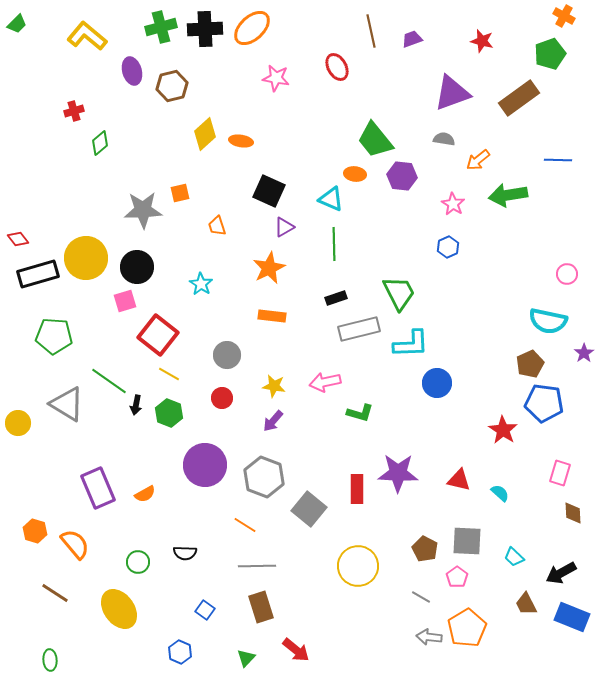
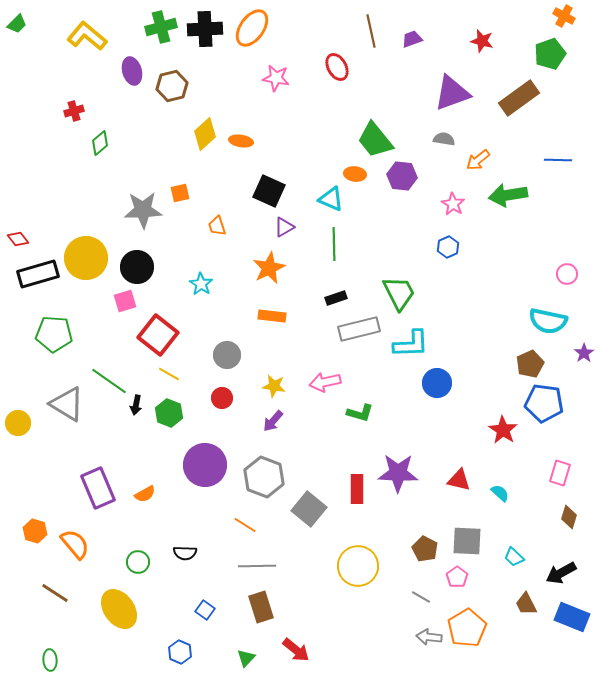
orange ellipse at (252, 28): rotated 12 degrees counterclockwise
green pentagon at (54, 336): moved 2 px up
brown diamond at (573, 513): moved 4 px left, 4 px down; rotated 20 degrees clockwise
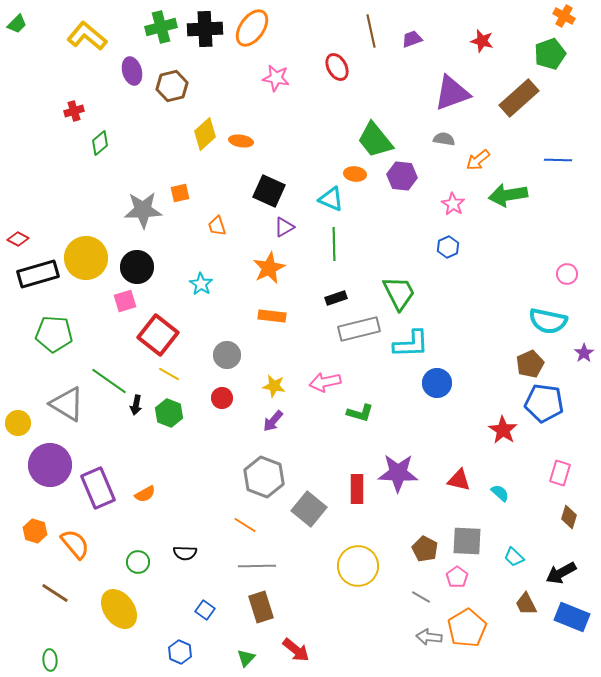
brown rectangle at (519, 98): rotated 6 degrees counterclockwise
red diamond at (18, 239): rotated 25 degrees counterclockwise
purple circle at (205, 465): moved 155 px left
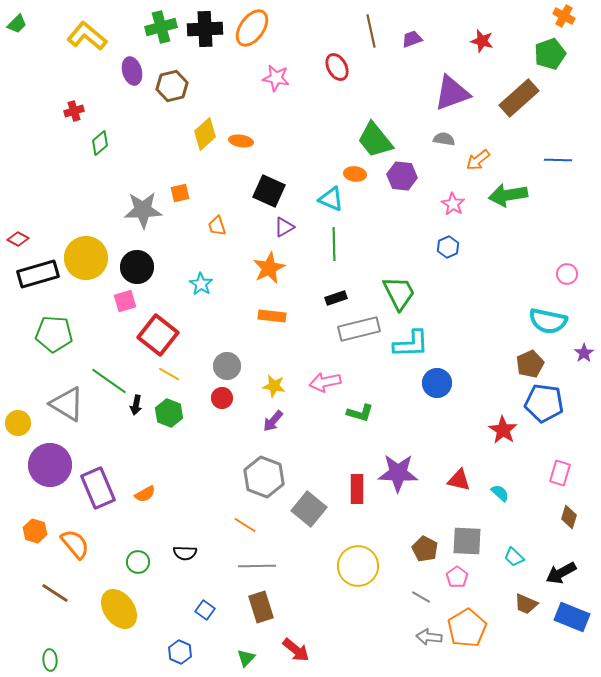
gray circle at (227, 355): moved 11 px down
brown trapezoid at (526, 604): rotated 40 degrees counterclockwise
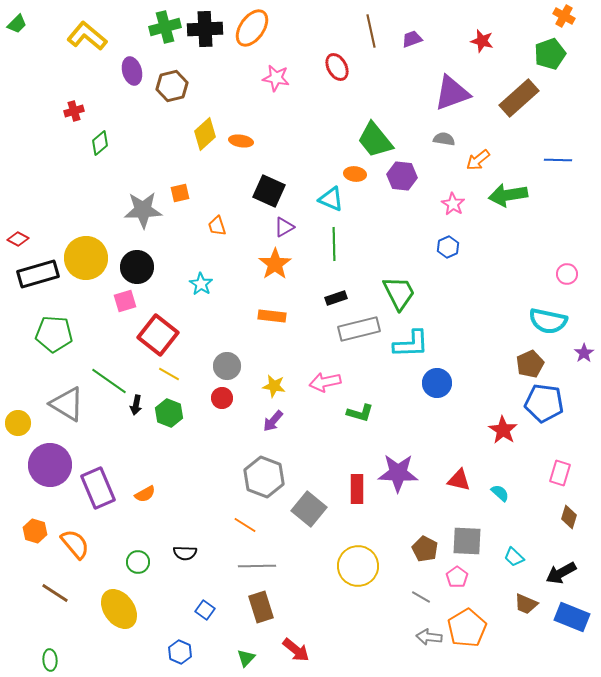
green cross at (161, 27): moved 4 px right
orange star at (269, 268): moved 6 px right, 4 px up; rotated 8 degrees counterclockwise
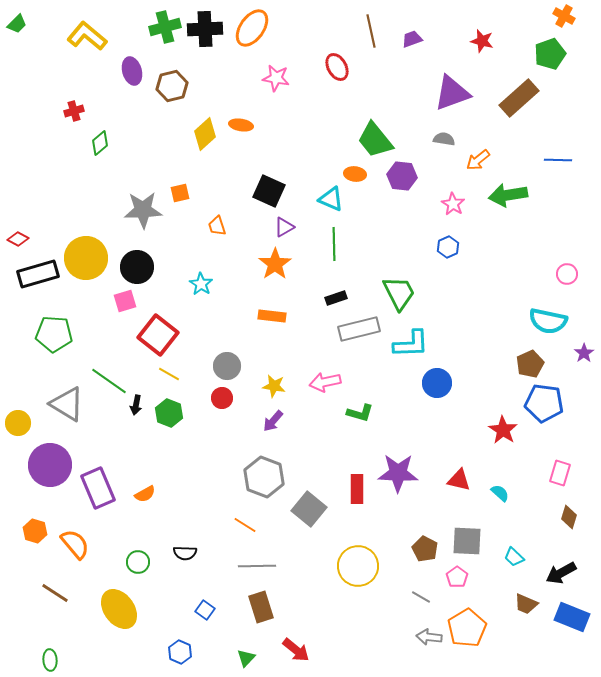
orange ellipse at (241, 141): moved 16 px up
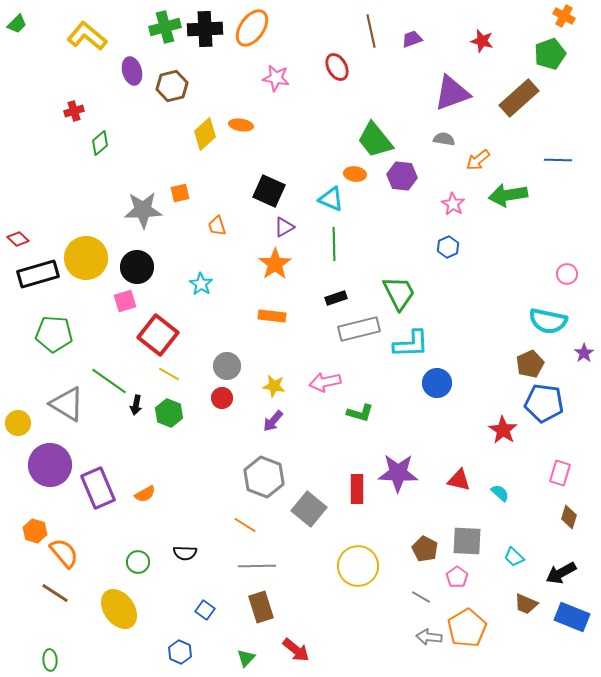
red diamond at (18, 239): rotated 15 degrees clockwise
orange semicircle at (75, 544): moved 11 px left, 9 px down
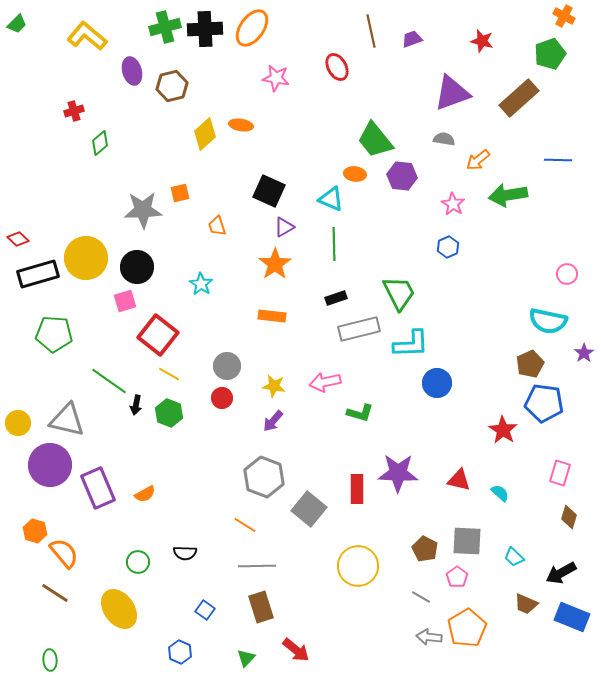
gray triangle at (67, 404): moved 16 px down; rotated 18 degrees counterclockwise
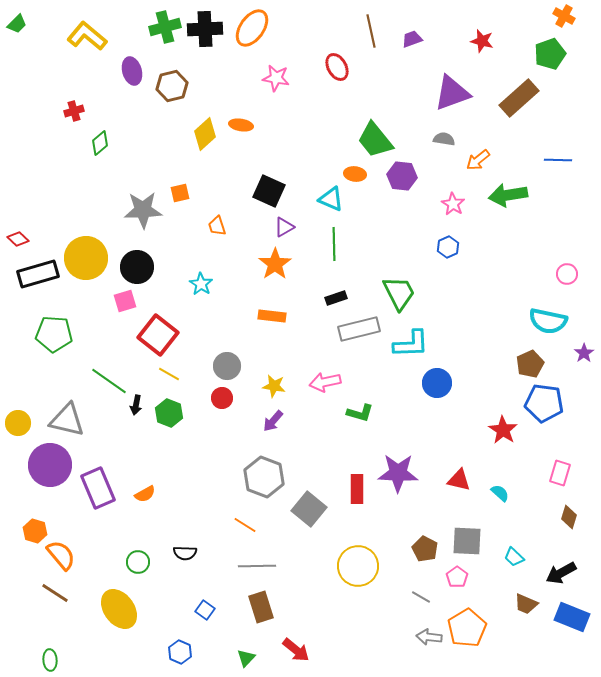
orange semicircle at (64, 553): moved 3 px left, 2 px down
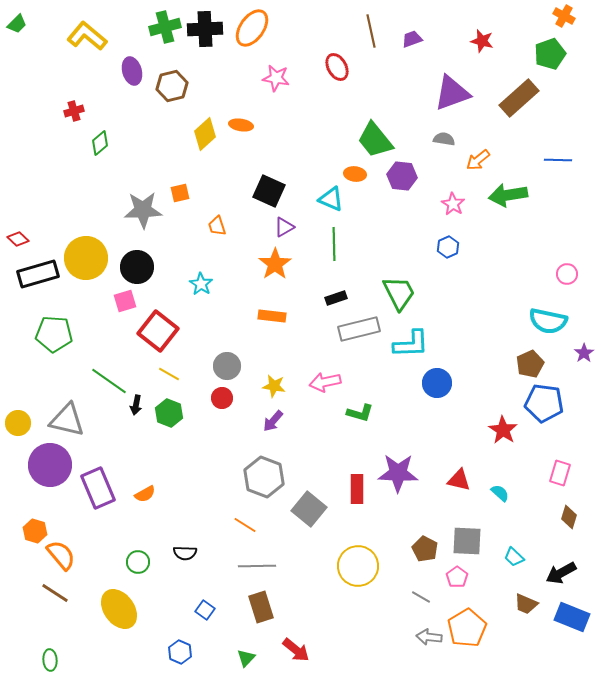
red square at (158, 335): moved 4 px up
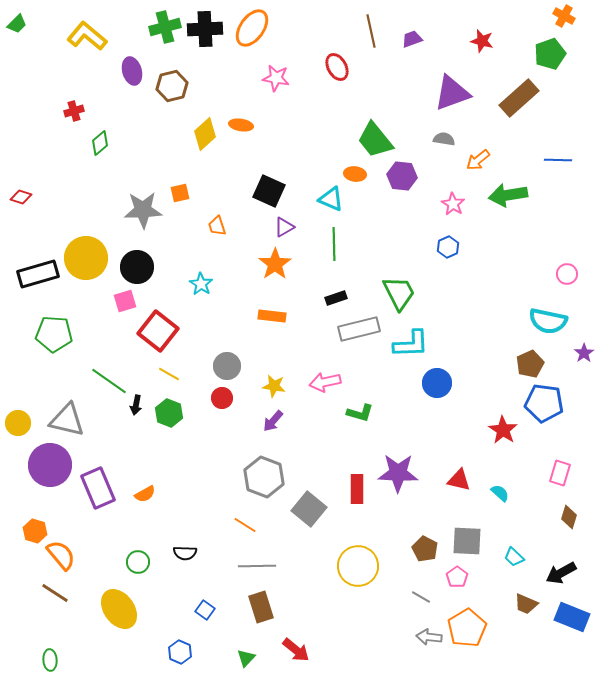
red diamond at (18, 239): moved 3 px right, 42 px up; rotated 25 degrees counterclockwise
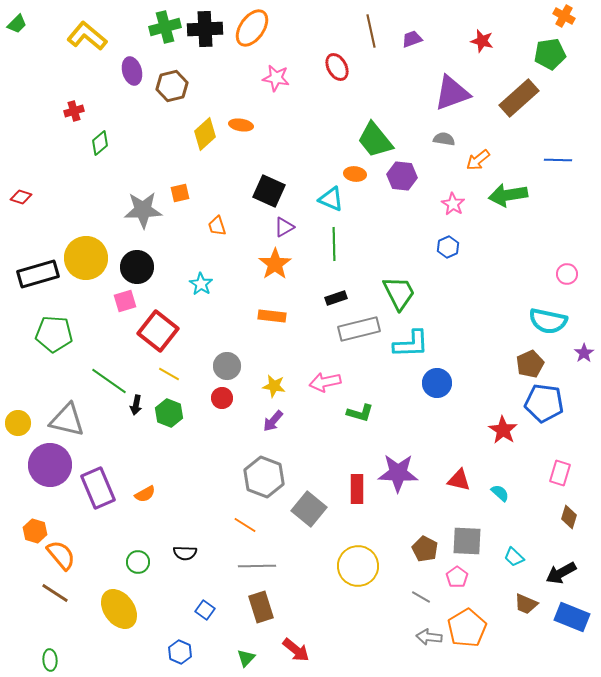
green pentagon at (550, 54): rotated 12 degrees clockwise
